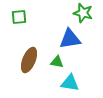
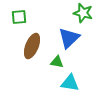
blue triangle: moved 1 px left, 1 px up; rotated 35 degrees counterclockwise
brown ellipse: moved 3 px right, 14 px up
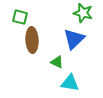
green square: moved 1 px right; rotated 21 degrees clockwise
blue triangle: moved 5 px right, 1 px down
brown ellipse: moved 6 px up; rotated 25 degrees counterclockwise
green triangle: rotated 16 degrees clockwise
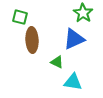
green star: rotated 18 degrees clockwise
blue triangle: rotated 20 degrees clockwise
cyan triangle: moved 3 px right, 1 px up
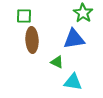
green square: moved 4 px right, 1 px up; rotated 14 degrees counterclockwise
blue triangle: rotated 15 degrees clockwise
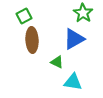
green square: rotated 28 degrees counterclockwise
blue triangle: rotated 20 degrees counterclockwise
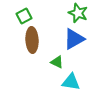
green star: moved 5 px left; rotated 12 degrees counterclockwise
cyan triangle: moved 2 px left
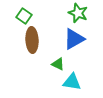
green square: rotated 28 degrees counterclockwise
green triangle: moved 1 px right, 2 px down
cyan triangle: moved 1 px right
